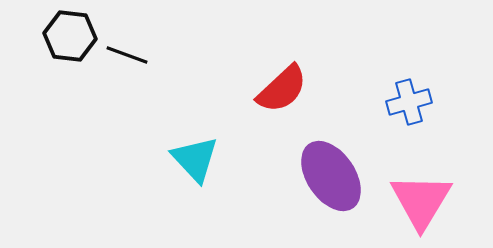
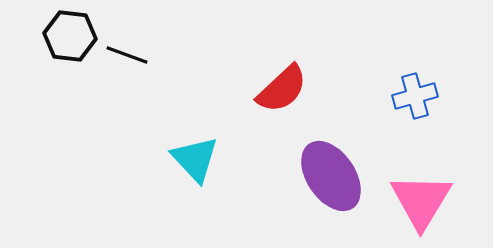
blue cross: moved 6 px right, 6 px up
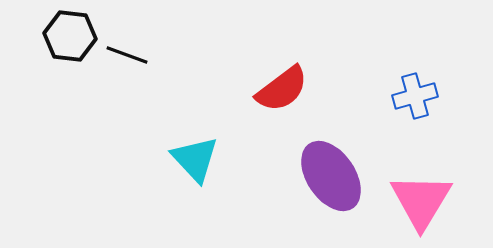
red semicircle: rotated 6 degrees clockwise
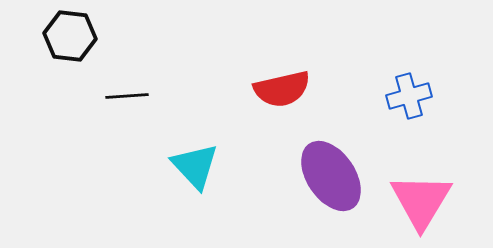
black line: moved 41 px down; rotated 24 degrees counterclockwise
red semicircle: rotated 24 degrees clockwise
blue cross: moved 6 px left
cyan triangle: moved 7 px down
